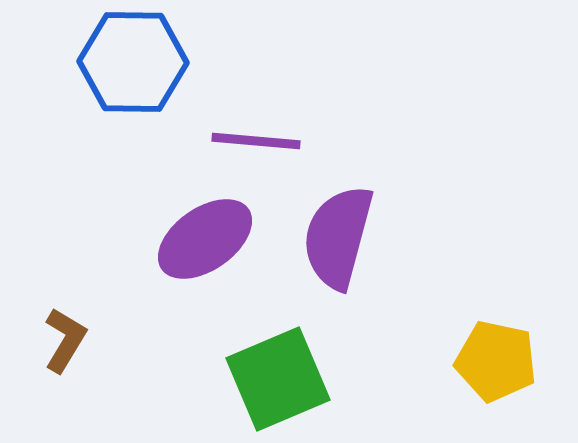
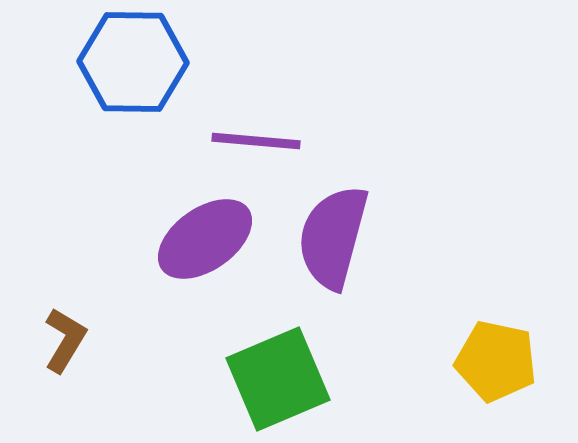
purple semicircle: moved 5 px left
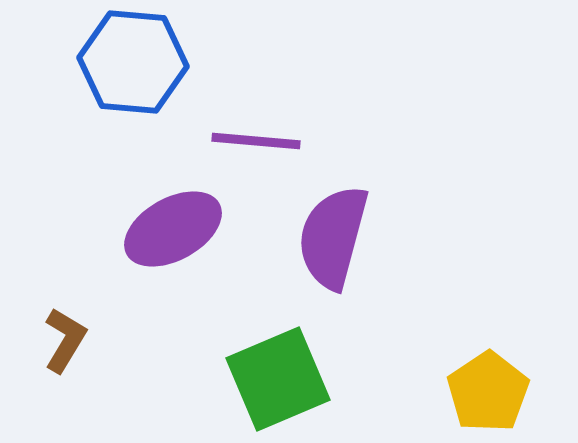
blue hexagon: rotated 4 degrees clockwise
purple ellipse: moved 32 px left, 10 px up; rotated 6 degrees clockwise
yellow pentagon: moved 8 px left, 31 px down; rotated 26 degrees clockwise
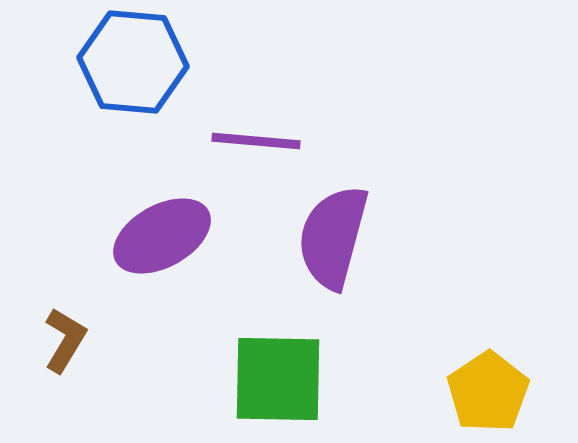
purple ellipse: moved 11 px left, 7 px down
green square: rotated 24 degrees clockwise
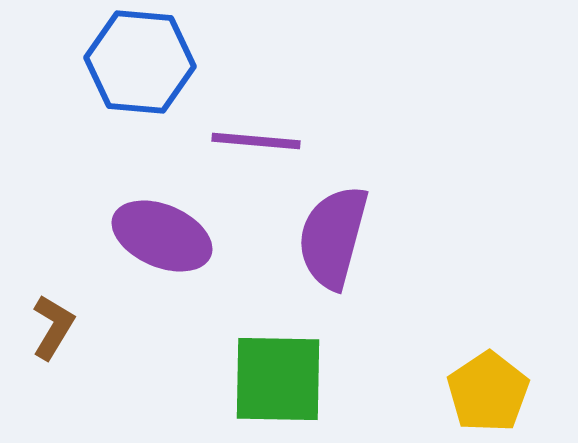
blue hexagon: moved 7 px right
purple ellipse: rotated 52 degrees clockwise
brown L-shape: moved 12 px left, 13 px up
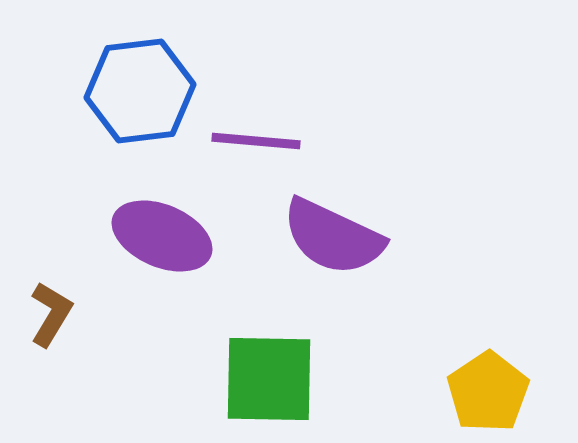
blue hexagon: moved 29 px down; rotated 12 degrees counterclockwise
purple semicircle: rotated 80 degrees counterclockwise
brown L-shape: moved 2 px left, 13 px up
green square: moved 9 px left
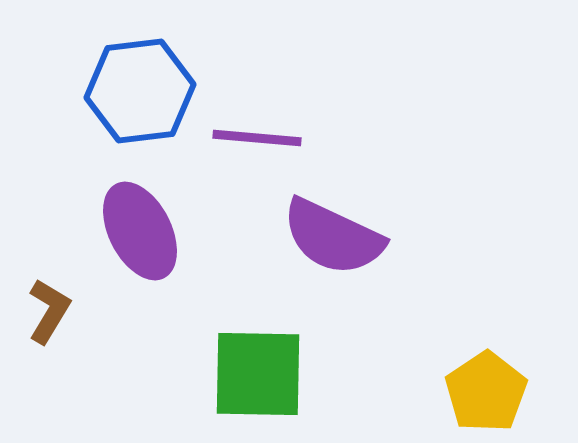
purple line: moved 1 px right, 3 px up
purple ellipse: moved 22 px left, 5 px up; rotated 40 degrees clockwise
brown L-shape: moved 2 px left, 3 px up
green square: moved 11 px left, 5 px up
yellow pentagon: moved 2 px left
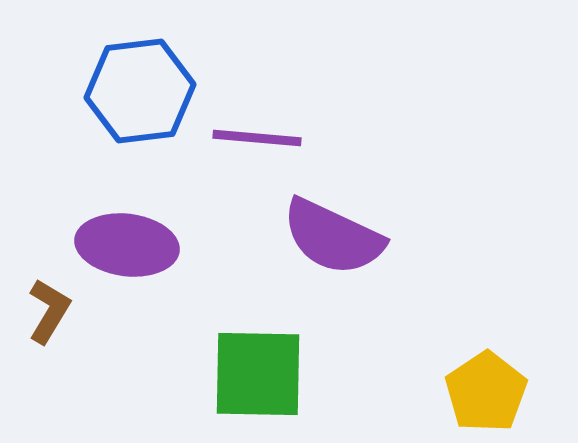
purple ellipse: moved 13 px left, 14 px down; rotated 56 degrees counterclockwise
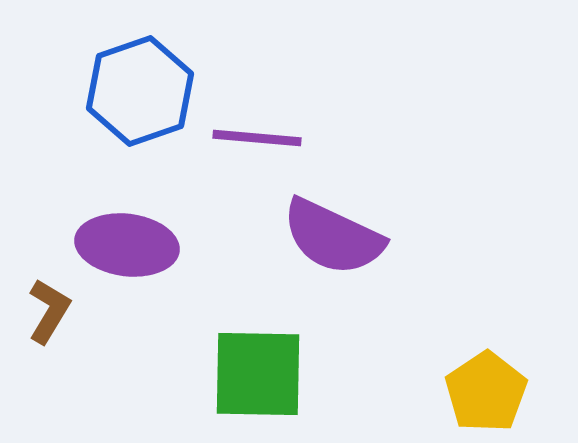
blue hexagon: rotated 12 degrees counterclockwise
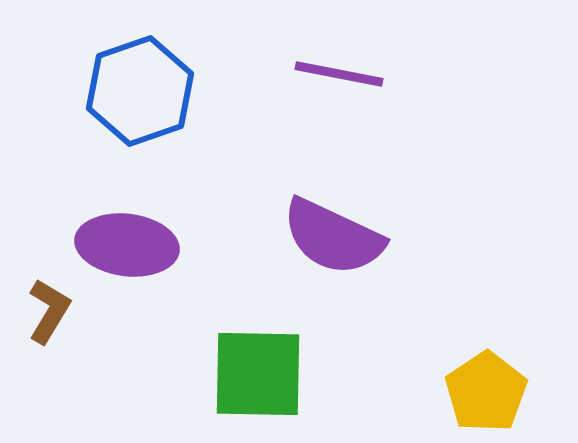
purple line: moved 82 px right, 64 px up; rotated 6 degrees clockwise
